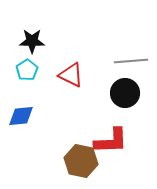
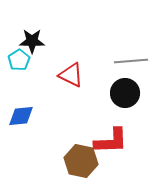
cyan pentagon: moved 8 px left, 10 px up
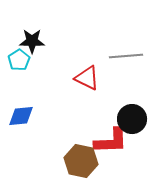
gray line: moved 5 px left, 5 px up
red triangle: moved 16 px right, 3 px down
black circle: moved 7 px right, 26 px down
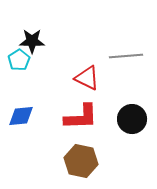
red L-shape: moved 30 px left, 24 px up
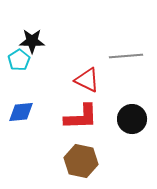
red triangle: moved 2 px down
blue diamond: moved 4 px up
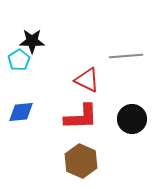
brown hexagon: rotated 12 degrees clockwise
